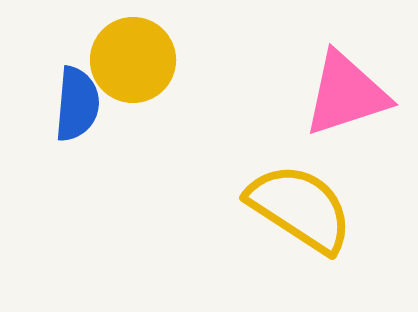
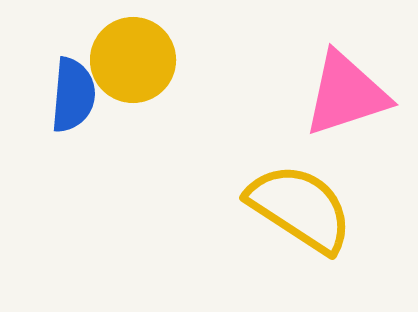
blue semicircle: moved 4 px left, 9 px up
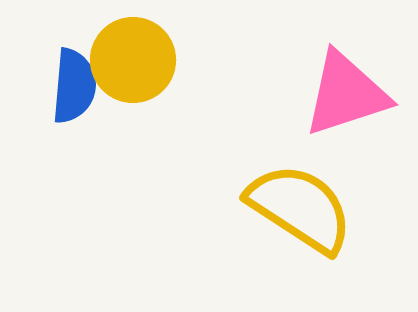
blue semicircle: moved 1 px right, 9 px up
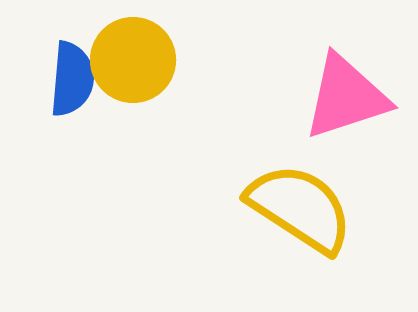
blue semicircle: moved 2 px left, 7 px up
pink triangle: moved 3 px down
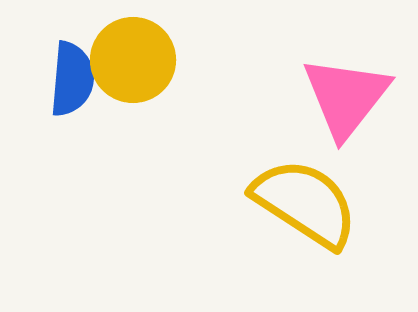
pink triangle: rotated 34 degrees counterclockwise
yellow semicircle: moved 5 px right, 5 px up
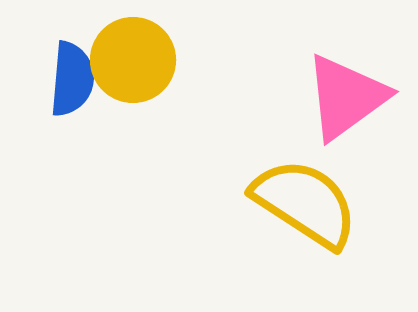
pink triangle: rotated 16 degrees clockwise
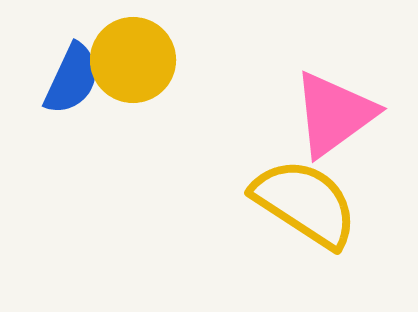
blue semicircle: rotated 20 degrees clockwise
pink triangle: moved 12 px left, 17 px down
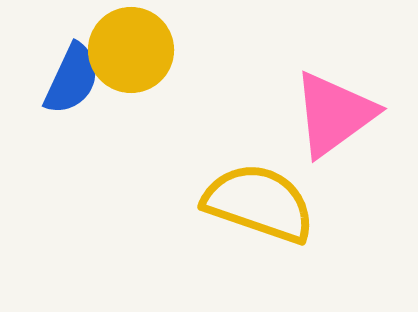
yellow circle: moved 2 px left, 10 px up
yellow semicircle: moved 46 px left; rotated 14 degrees counterclockwise
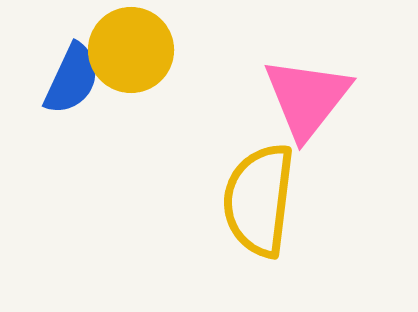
pink triangle: moved 27 px left, 16 px up; rotated 16 degrees counterclockwise
yellow semicircle: moved 3 px up; rotated 102 degrees counterclockwise
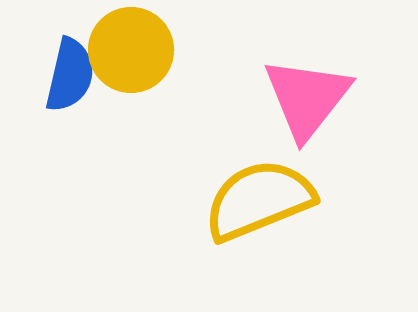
blue semicircle: moved 2 px left, 4 px up; rotated 12 degrees counterclockwise
yellow semicircle: rotated 61 degrees clockwise
